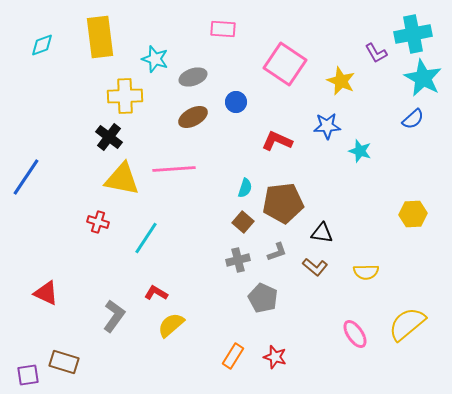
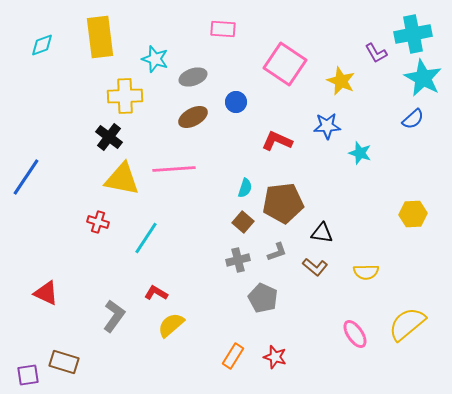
cyan star at (360, 151): moved 2 px down
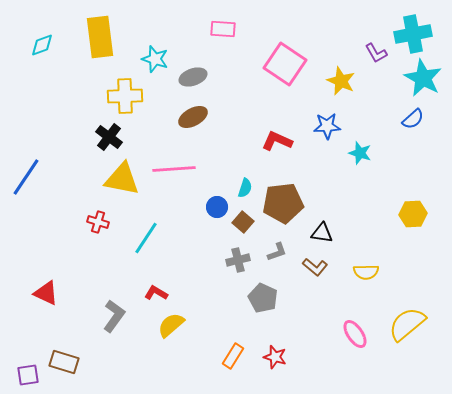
blue circle at (236, 102): moved 19 px left, 105 px down
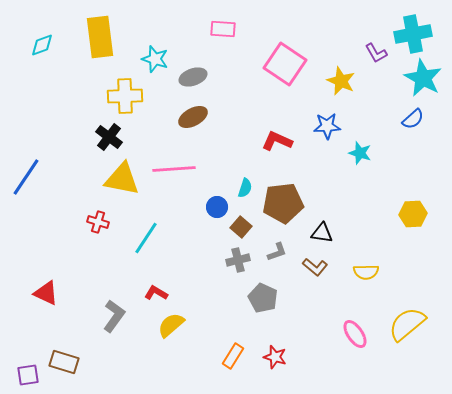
brown square at (243, 222): moved 2 px left, 5 px down
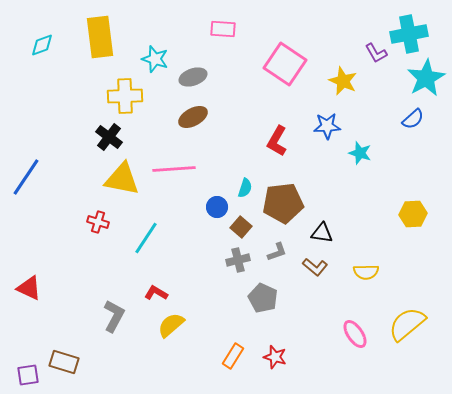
cyan cross at (413, 34): moved 4 px left
cyan star at (423, 78): moved 3 px right; rotated 15 degrees clockwise
yellow star at (341, 81): moved 2 px right
red L-shape at (277, 141): rotated 84 degrees counterclockwise
red triangle at (46, 293): moved 17 px left, 5 px up
gray L-shape at (114, 316): rotated 8 degrees counterclockwise
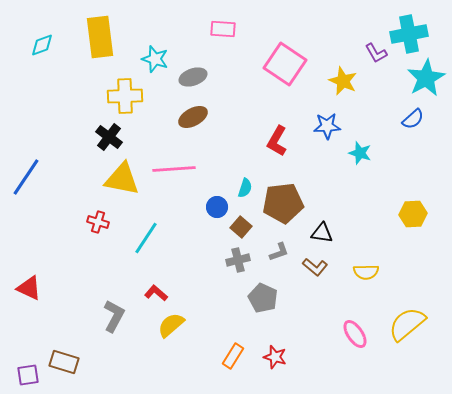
gray L-shape at (277, 252): moved 2 px right
red L-shape at (156, 293): rotated 10 degrees clockwise
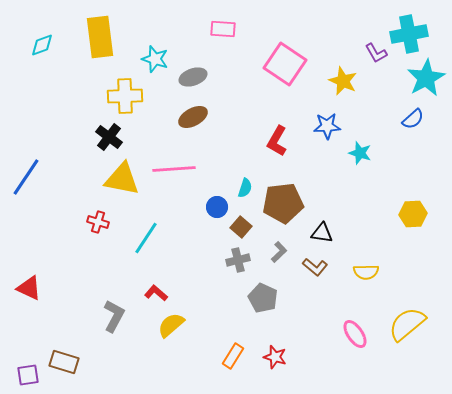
gray L-shape at (279, 252): rotated 25 degrees counterclockwise
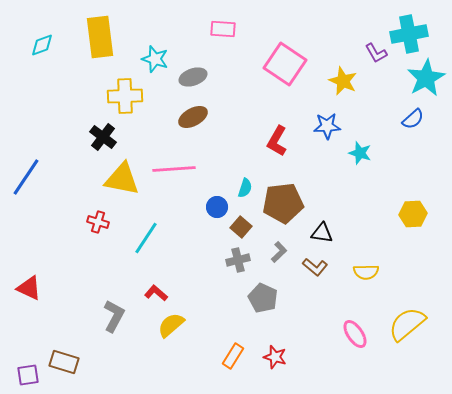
black cross at (109, 137): moved 6 px left
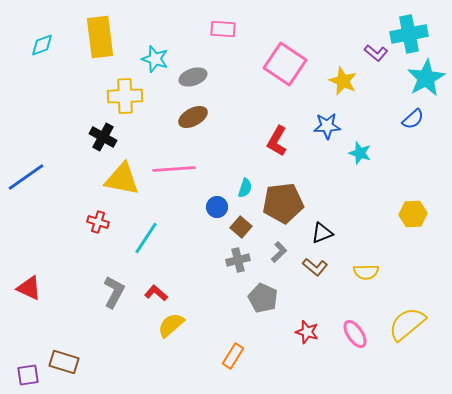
purple L-shape at (376, 53): rotated 20 degrees counterclockwise
black cross at (103, 137): rotated 8 degrees counterclockwise
blue line at (26, 177): rotated 21 degrees clockwise
black triangle at (322, 233): rotated 30 degrees counterclockwise
gray L-shape at (114, 316): moved 24 px up
red star at (275, 357): moved 32 px right, 25 px up
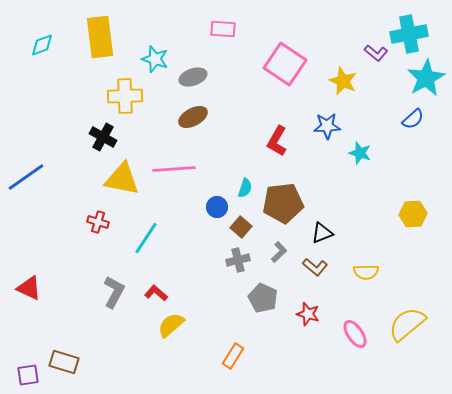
red star at (307, 332): moved 1 px right, 18 px up
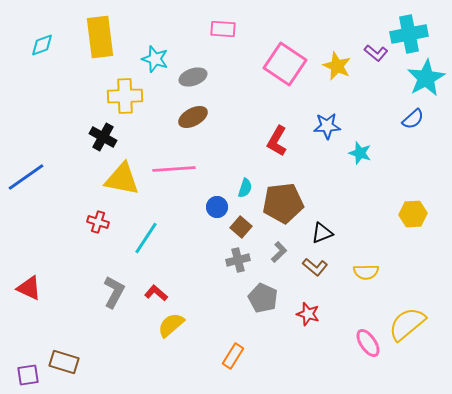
yellow star at (343, 81): moved 6 px left, 15 px up
pink ellipse at (355, 334): moved 13 px right, 9 px down
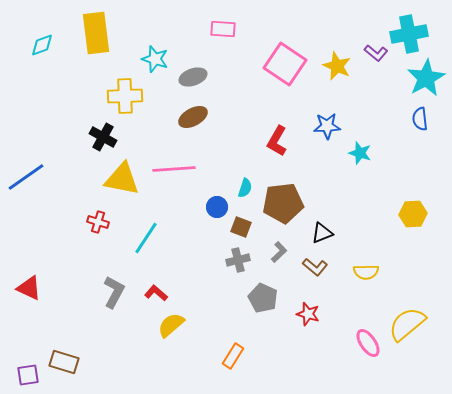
yellow rectangle at (100, 37): moved 4 px left, 4 px up
blue semicircle at (413, 119): moved 7 px right; rotated 125 degrees clockwise
brown square at (241, 227): rotated 20 degrees counterclockwise
